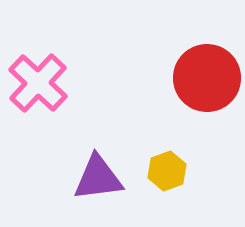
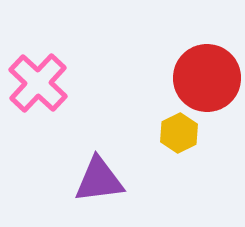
yellow hexagon: moved 12 px right, 38 px up; rotated 6 degrees counterclockwise
purple triangle: moved 1 px right, 2 px down
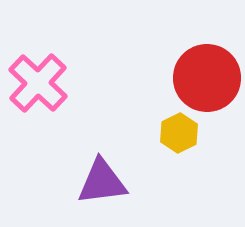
purple triangle: moved 3 px right, 2 px down
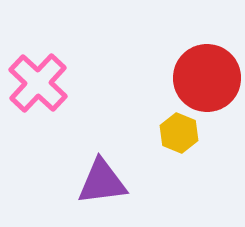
yellow hexagon: rotated 12 degrees counterclockwise
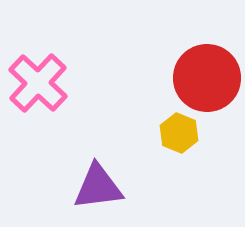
purple triangle: moved 4 px left, 5 px down
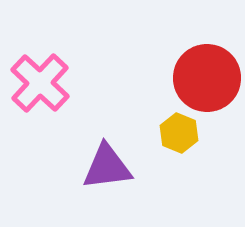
pink cross: moved 2 px right
purple triangle: moved 9 px right, 20 px up
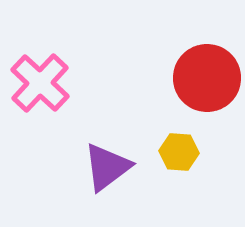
yellow hexagon: moved 19 px down; rotated 18 degrees counterclockwise
purple triangle: rotated 30 degrees counterclockwise
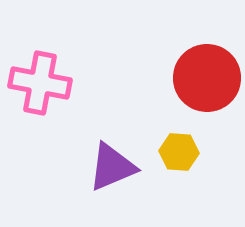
pink cross: rotated 32 degrees counterclockwise
purple triangle: moved 5 px right; rotated 14 degrees clockwise
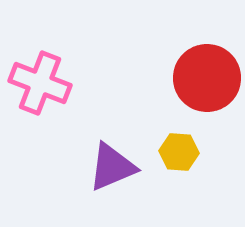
pink cross: rotated 10 degrees clockwise
